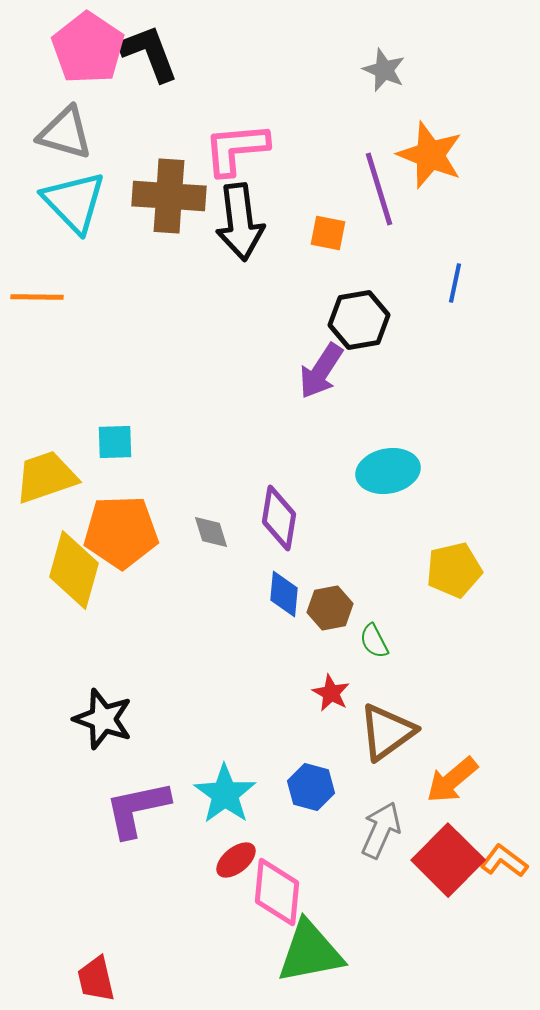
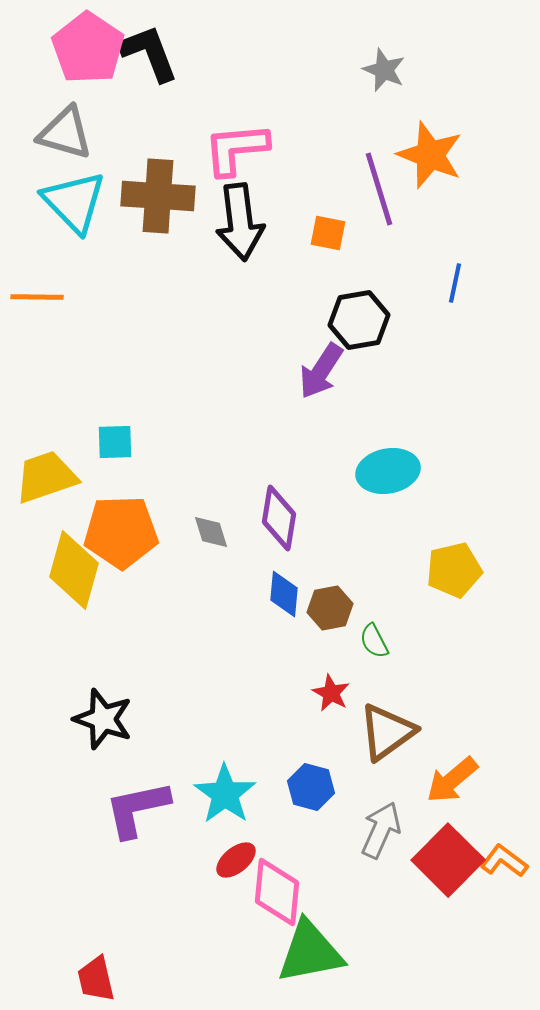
brown cross: moved 11 px left
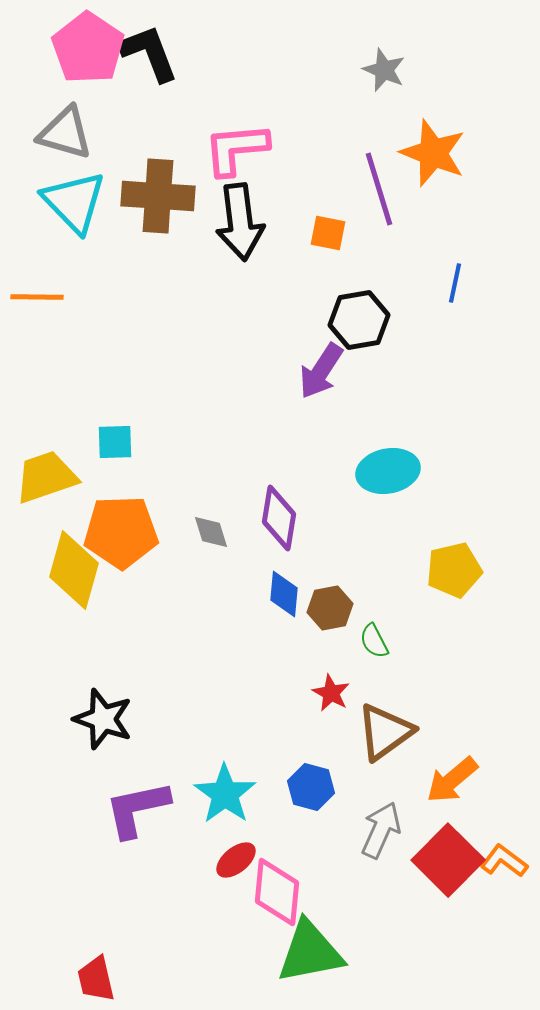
orange star: moved 3 px right, 2 px up
brown triangle: moved 2 px left
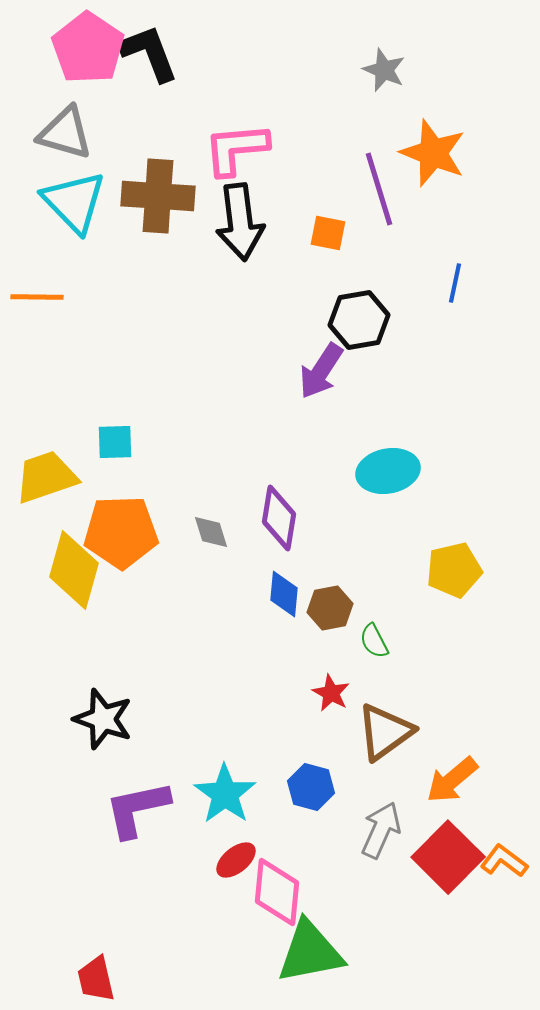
red square: moved 3 px up
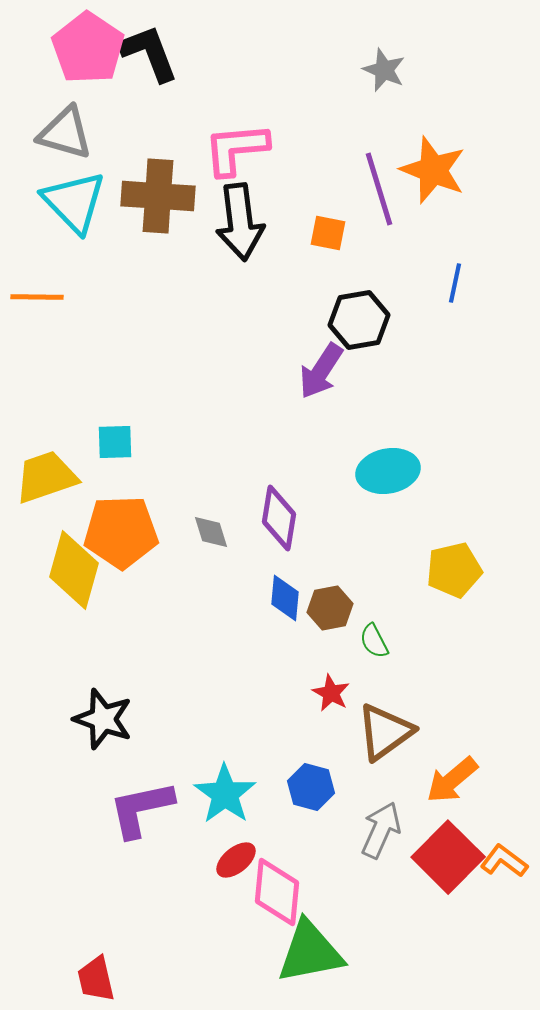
orange star: moved 17 px down
blue diamond: moved 1 px right, 4 px down
purple L-shape: moved 4 px right
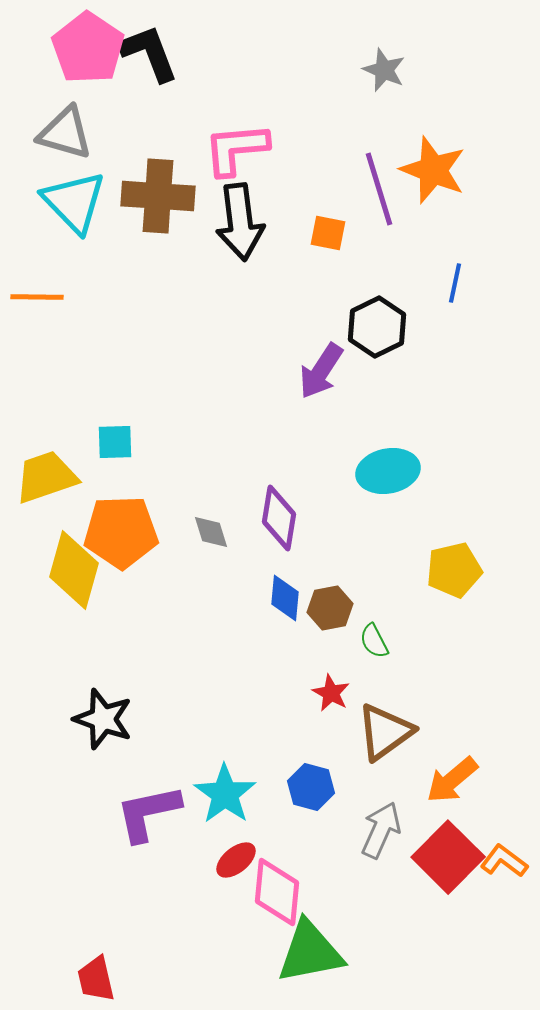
black hexagon: moved 18 px right, 7 px down; rotated 16 degrees counterclockwise
purple L-shape: moved 7 px right, 4 px down
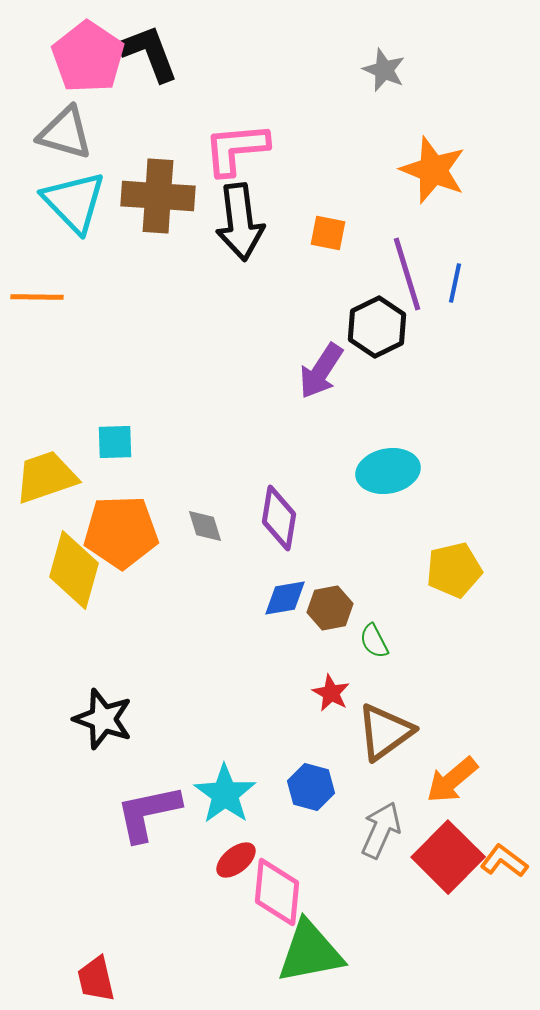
pink pentagon: moved 9 px down
purple line: moved 28 px right, 85 px down
gray diamond: moved 6 px left, 6 px up
blue diamond: rotated 75 degrees clockwise
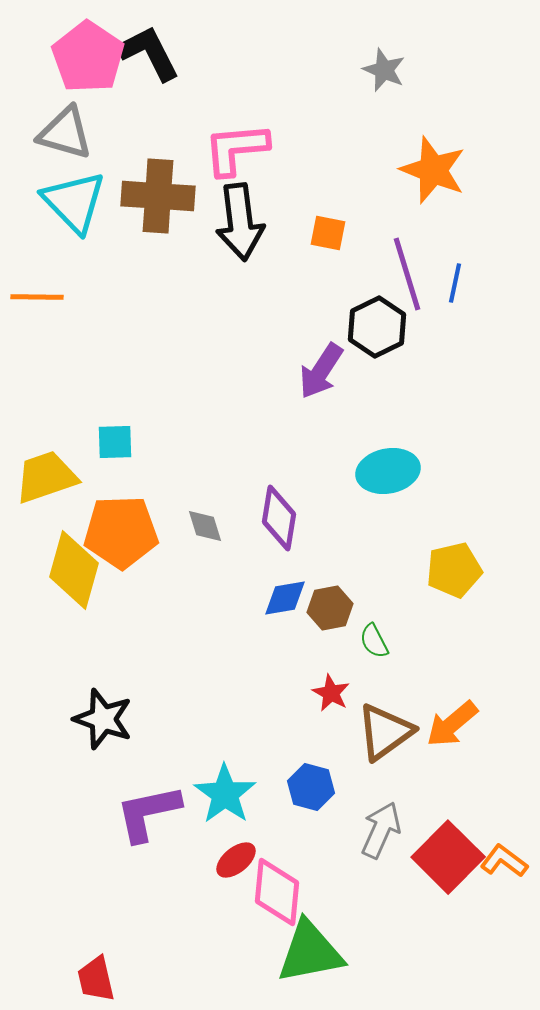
black L-shape: rotated 6 degrees counterclockwise
orange arrow: moved 56 px up
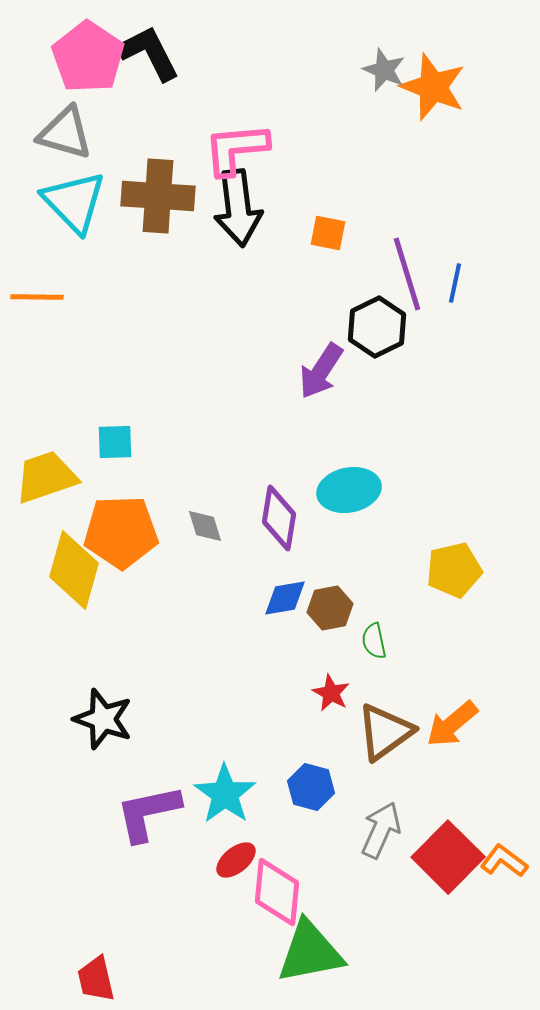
orange star: moved 83 px up
black arrow: moved 2 px left, 14 px up
cyan ellipse: moved 39 px left, 19 px down
green semicircle: rotated 15 degrees clockwise
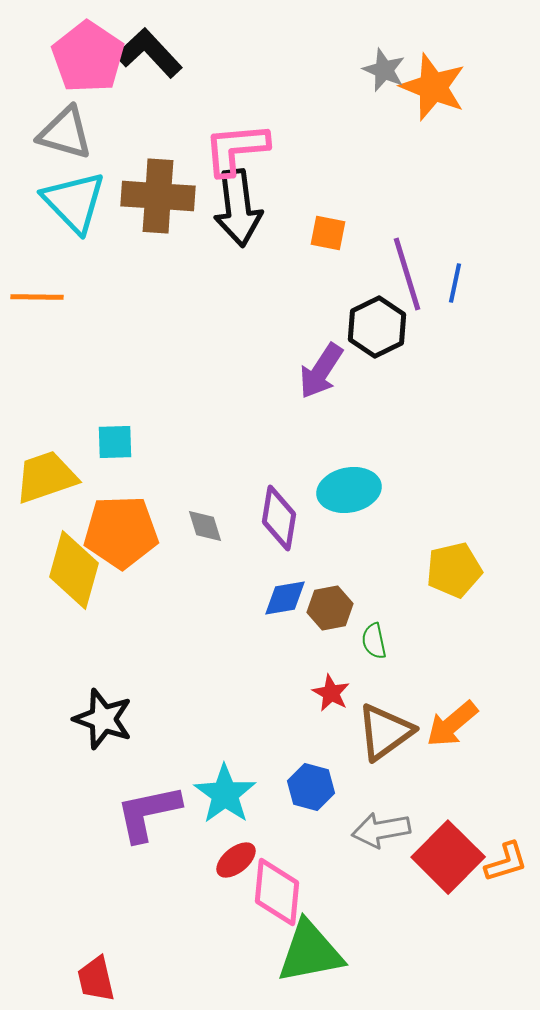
black L-shape: rotated 16 degrees counterclockwise
gray arrow: rotated 124 degrees counterclockwise
orange L-shape: moved 2 px right, 1 px down; rotated 126 degrees clockwise
